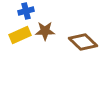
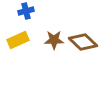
brown star: moved 9 px right, 9 px down
yellow rectangle: moved 2 px left, 5 px down
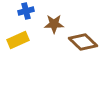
brown star: moved 16 px up
